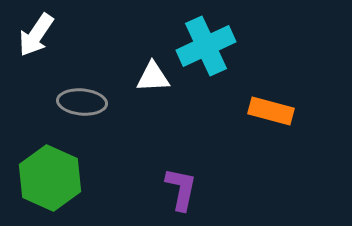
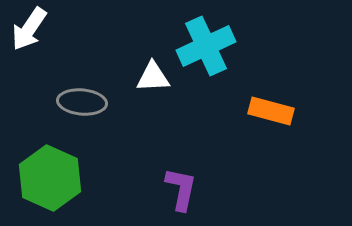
white arrow: moved 7 px left, 6 px up
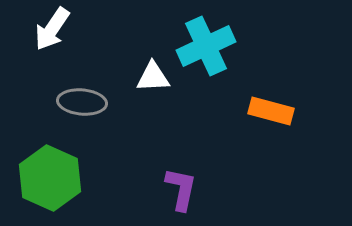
white arrow: moved 23 px right
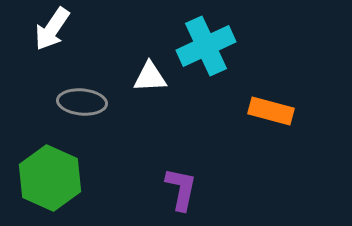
white triangle: moved 3 px left
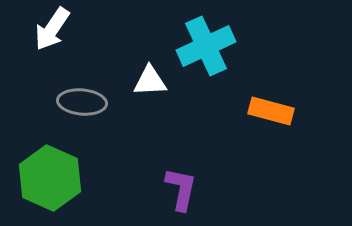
white triangle: moved 4 px down
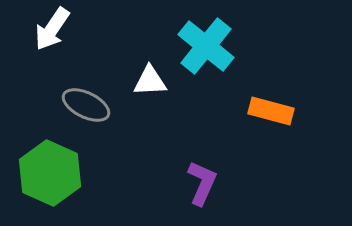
cyan cross: rotated 26 degrees counterclockwise
gray ellipse: moved 4 px right, 3 px down; rotated 21 degrees clockwise
green hexagon: moved 5 px up
purple L-shape: moved 21 px right, 6 px up; rotated 12 degrees clockwise
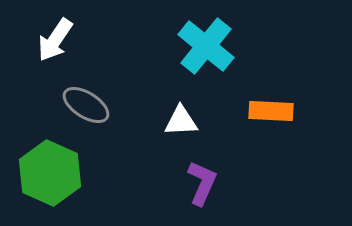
white arrow: moved 3 px right, 11 px down
white triangle: moved 31 px right, 40 px down
gray ellipse: rotated 6 degrees clockwise
orange rectangle: rotated 12 degrees counterclockwise
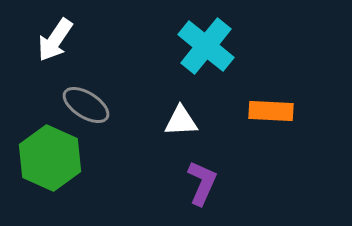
green hexagon: moved 15 px up
